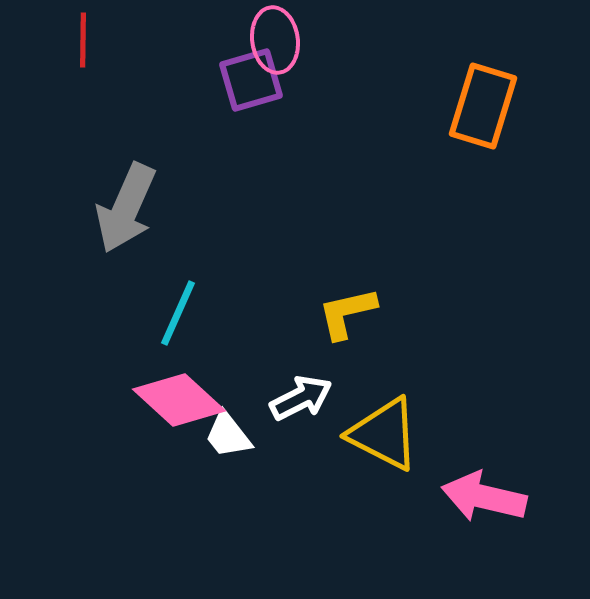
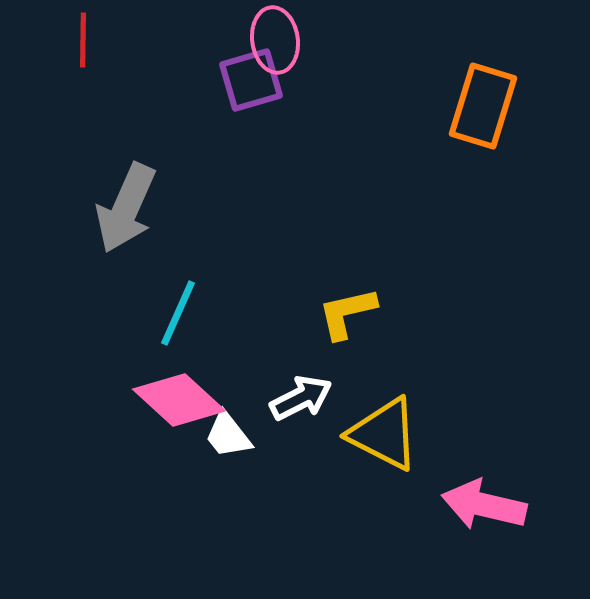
pink arrow: moved 8 px down
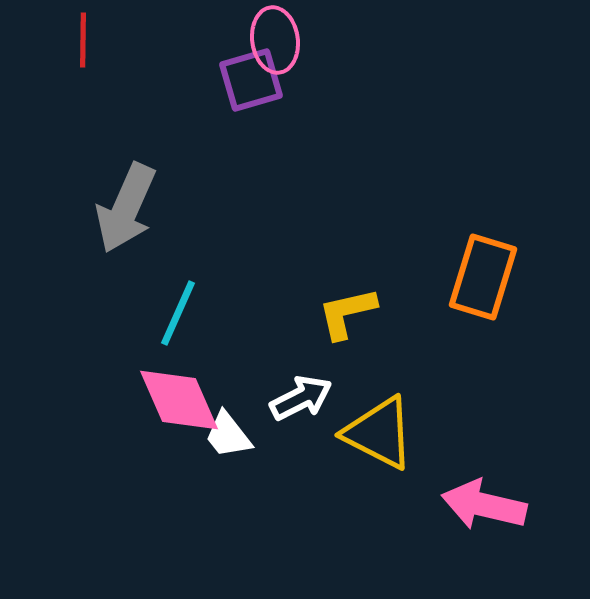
orange rectangle: moved 171 px down
pink diamond: rotated 24 degrees clockwise
yellow triangle: moved 5 px left, 1 px up
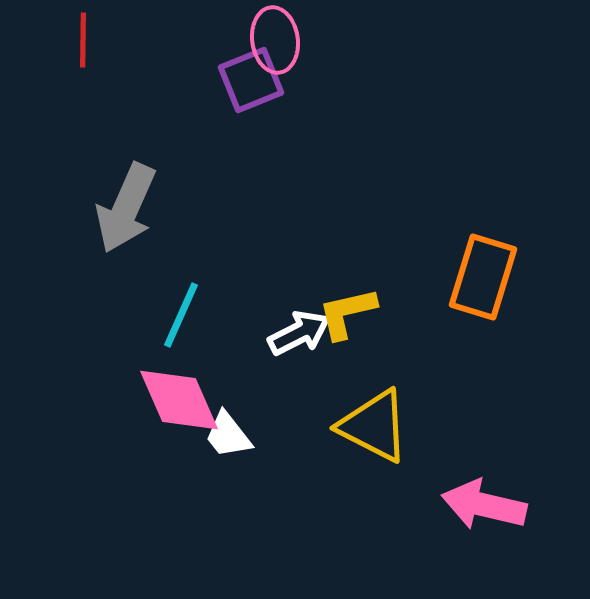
purple square: rotated 6 degrees counterclockwise
cyan line: moved 3 px right, 2 px down
white arrow: moved 2 px left, 65 px up
yellow triangle: moved 5 px left, 7 px up
